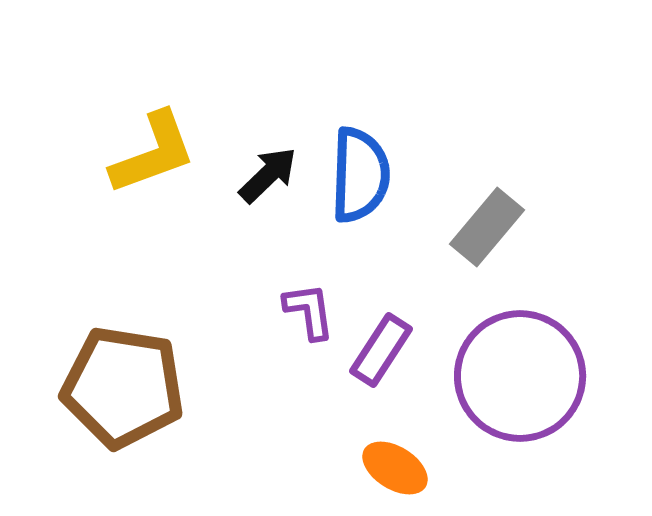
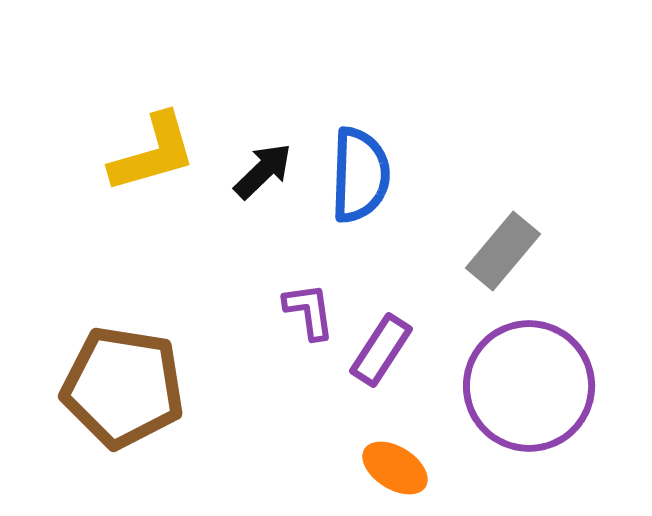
yellow L-shape: rotated 4 degrees clockwise
black arrow: moved 5 px left, 4 px up
gray rectangle: moved 16 px right, 24 px down
purple circle: moved 9 px right, 10 px down
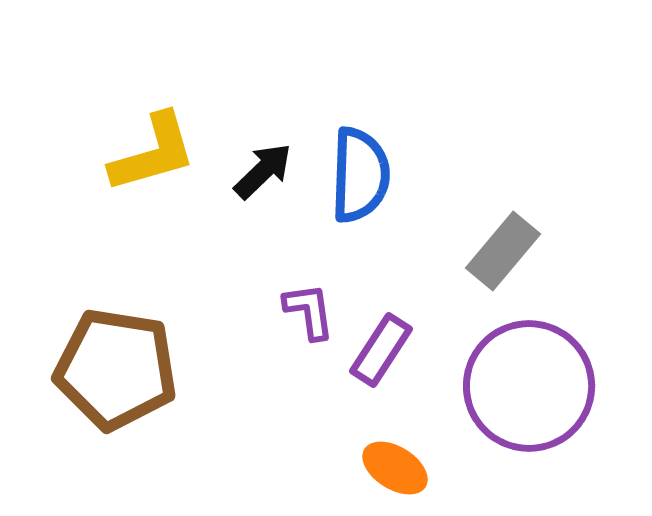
brown pentagon: moved 7 px left, 18 px up
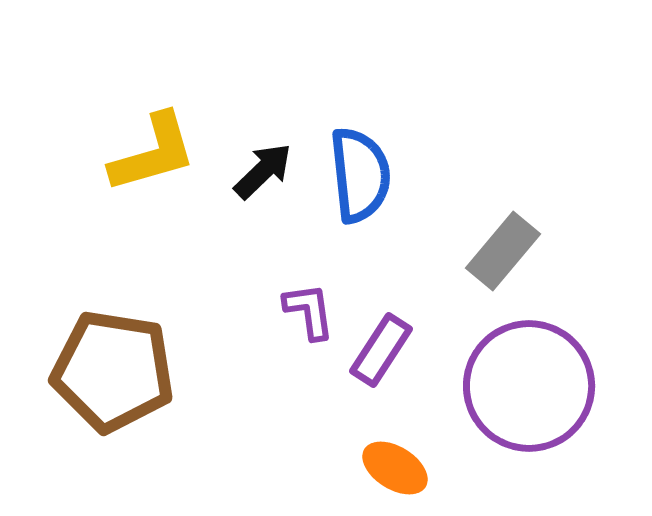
blue semicircle: rotated 8 degrees counterclockwise
brown pentagon: moved 3 px left, 2 px down
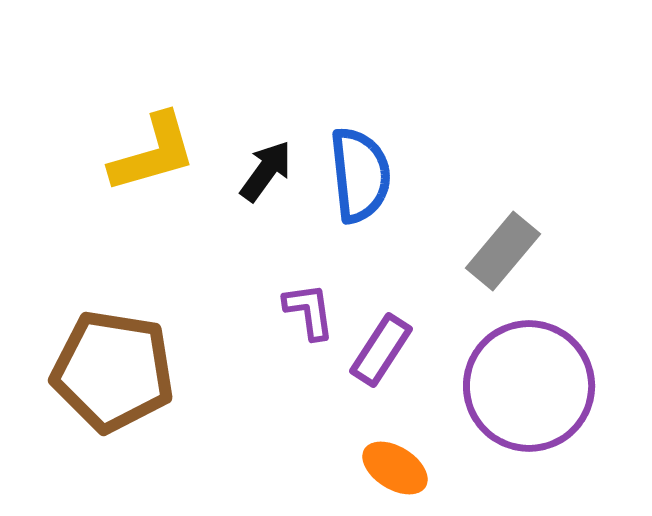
black arrow: moved 3 px right; rotated 10 degrees counterclockwise
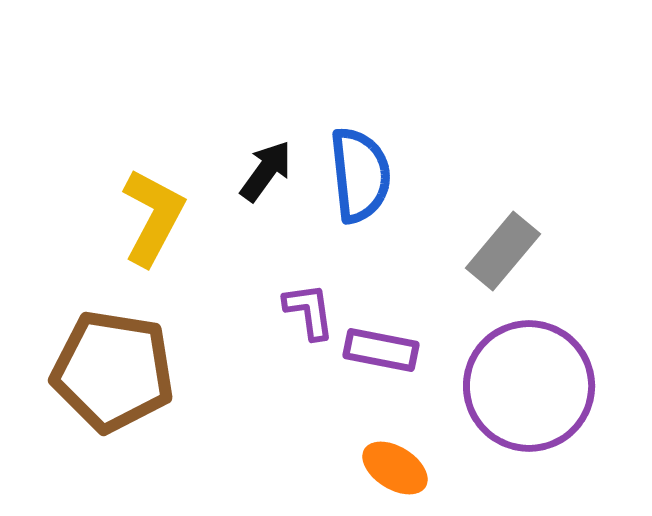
yellow L-shape: moved 64 px down; rotated 46 degrees counterclockwise
purple rectangle: rotated 68 degrees clockwise
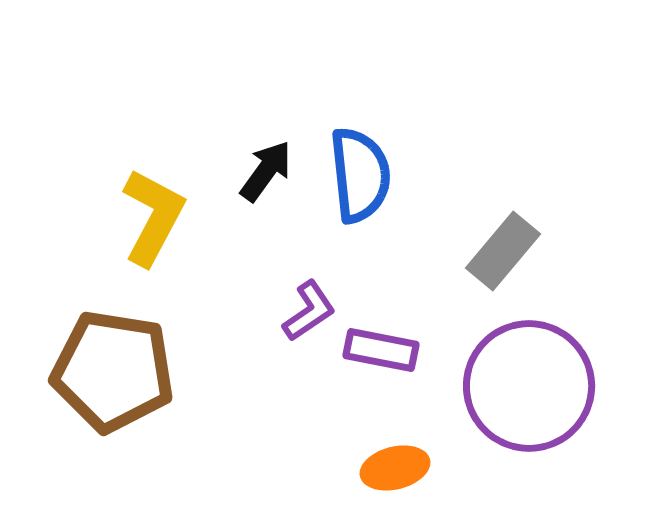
purple L-shape: rotated 64 degrees clockwise
orange ellipse: rotated 46 degrees counterclockwise
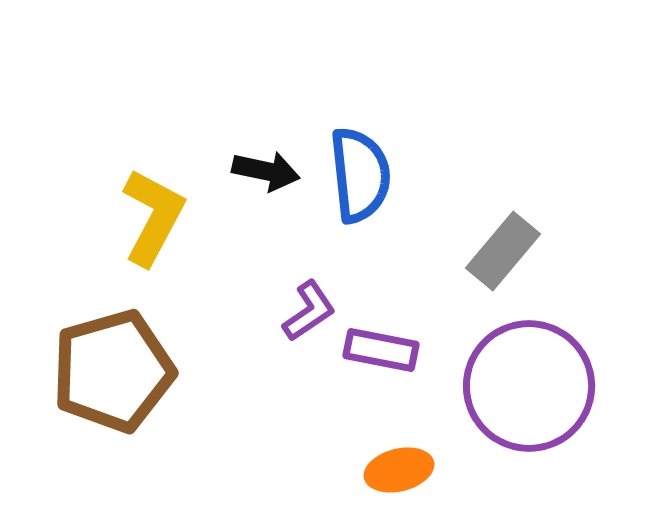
black arrow: rotated 66 degrees clockwise
brown pentagon: rotated 25 degrees counterclockwise
orange ellipse: moved 4 px right, 2 px down
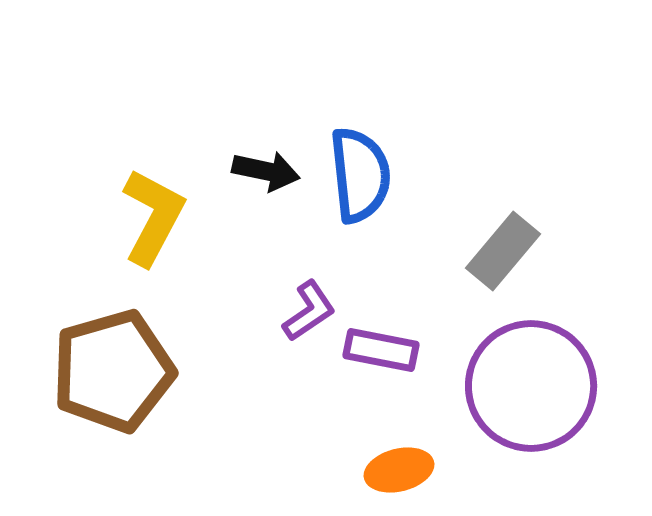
purple circle: moved 2 px right
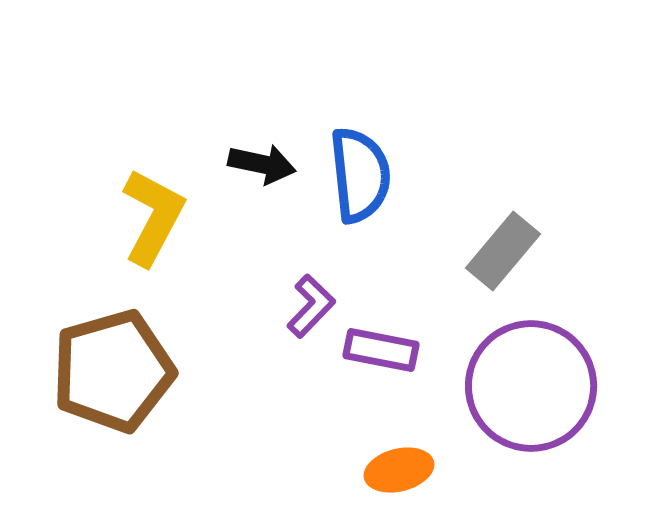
black arrow: moved 4 px left, 7 px up
purple L-shape: moved 2 px right, 5 px up; rotated 12 degrees counterclockwise
